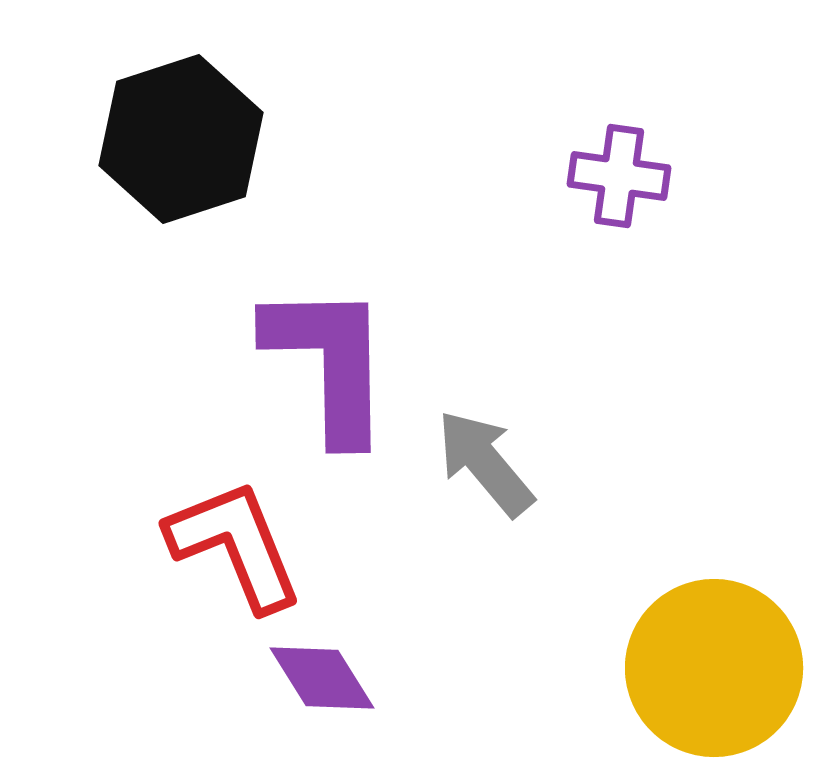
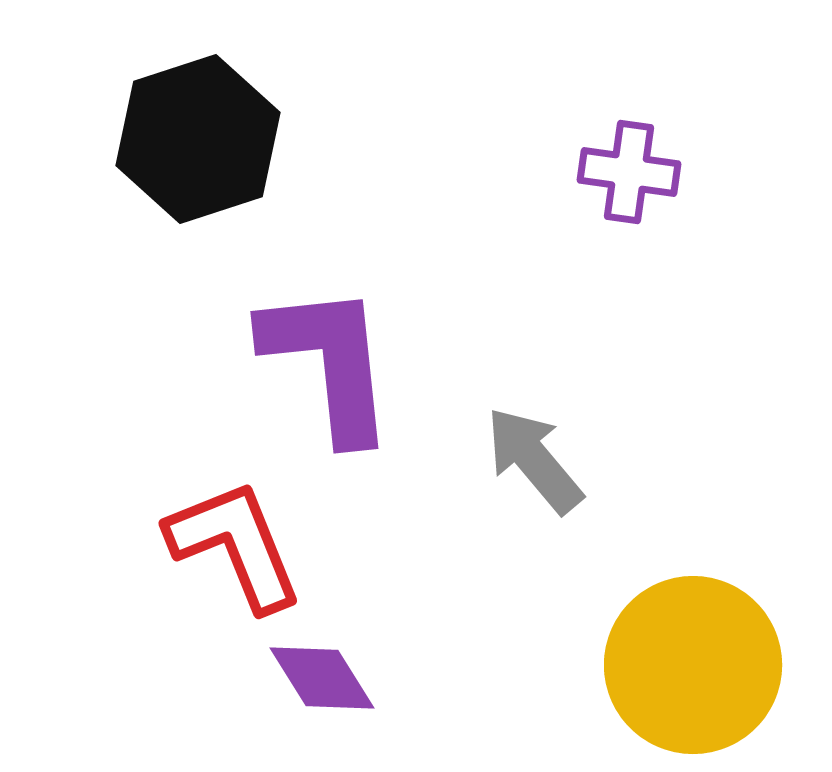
black hexagon: moved 17 px right
purple cross: moved 10 px right, 4 px up
purple L-shape: rotated 5 degrees counterclockwise
gray arrow: moved 49 px right, 3 px up
yellow circle: moved 21 px left, 3 px up
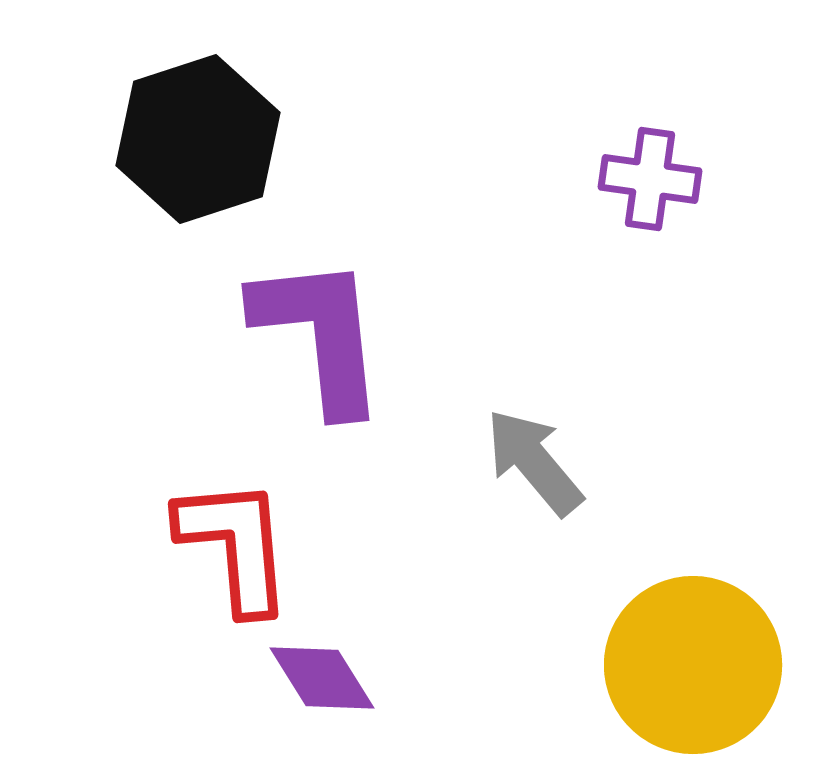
purple cross: moved 21 px right, 7 px down
purple L-shape: moved 9 px left, 28 px up
gray arrow: moved 2 px down
red L-shape: rotated 17 degrees clockwise
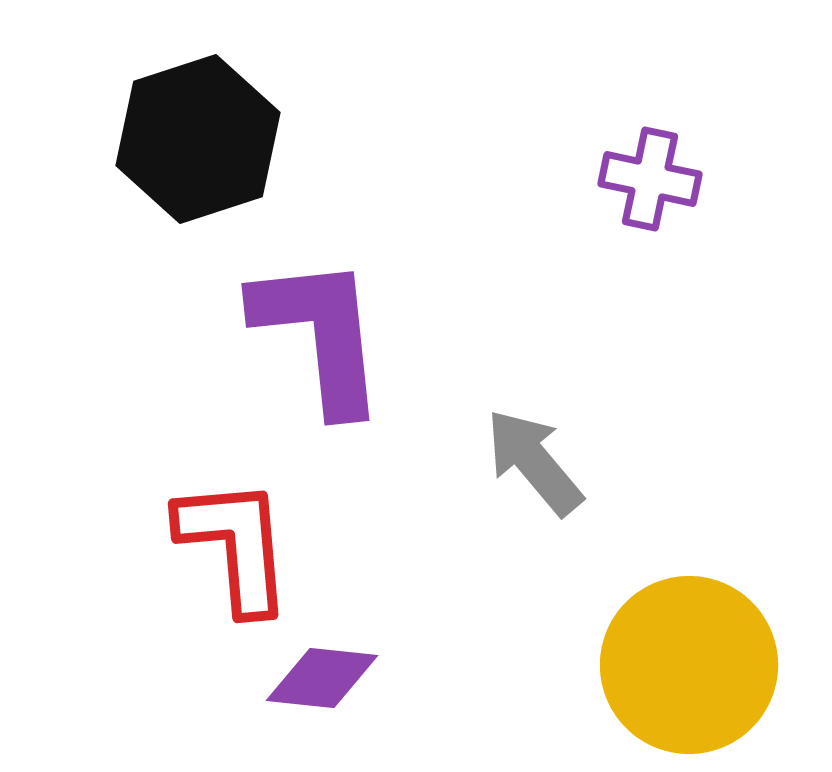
purple cross: rotated 4 degrees clockwise
yellow circle: moved 4 px left
purple diamond: rotated 52 degrees counterclockwise
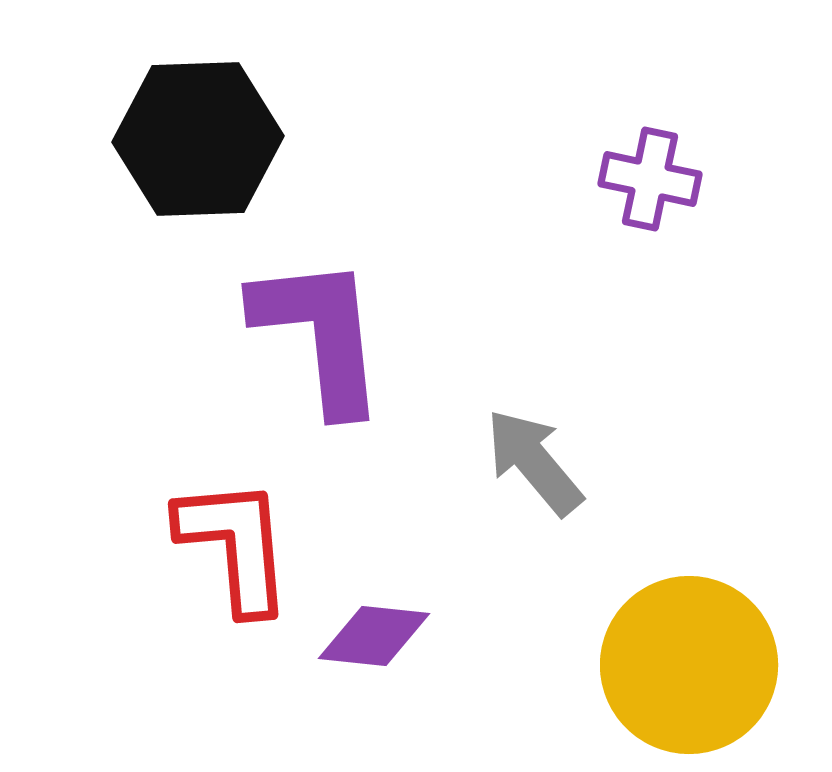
black hexagon: rotated 16 degrees clockwise
purple diamond: moved 52 px right, 42 px up
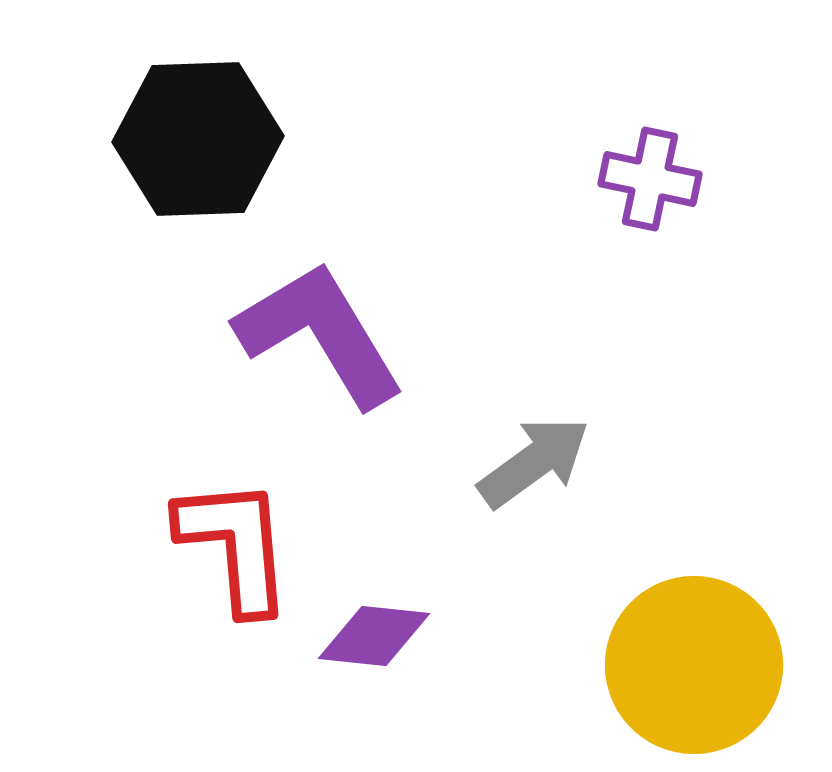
purple L-shape: rotated 25 degrees counterclockwise
gray arrow: rotated 94 degrees clockwise
yellow circle: moved 5 px right
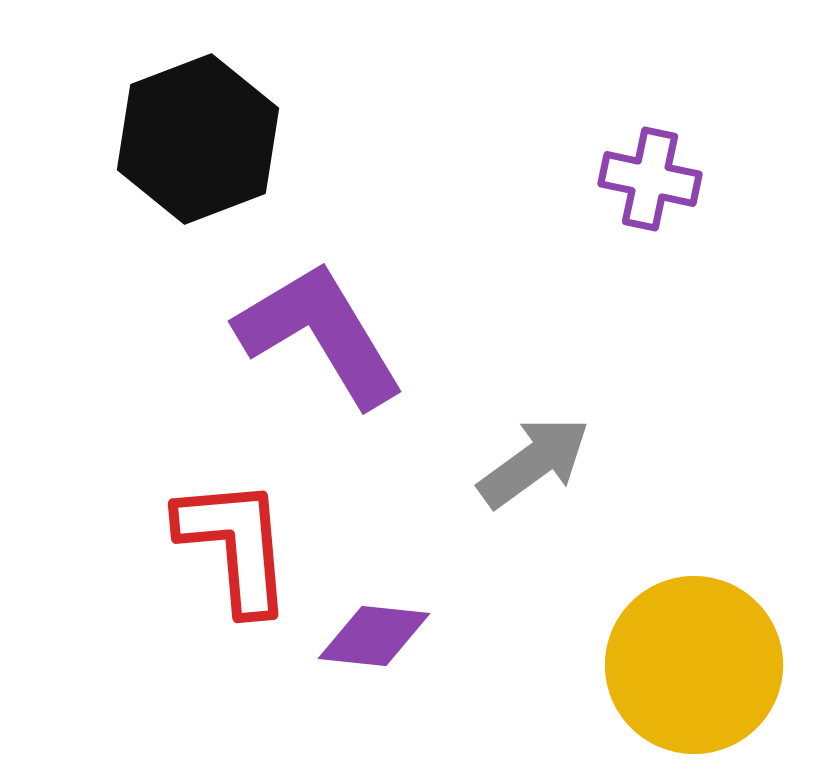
black hexagon: rotated 19 degrees counterclockwise
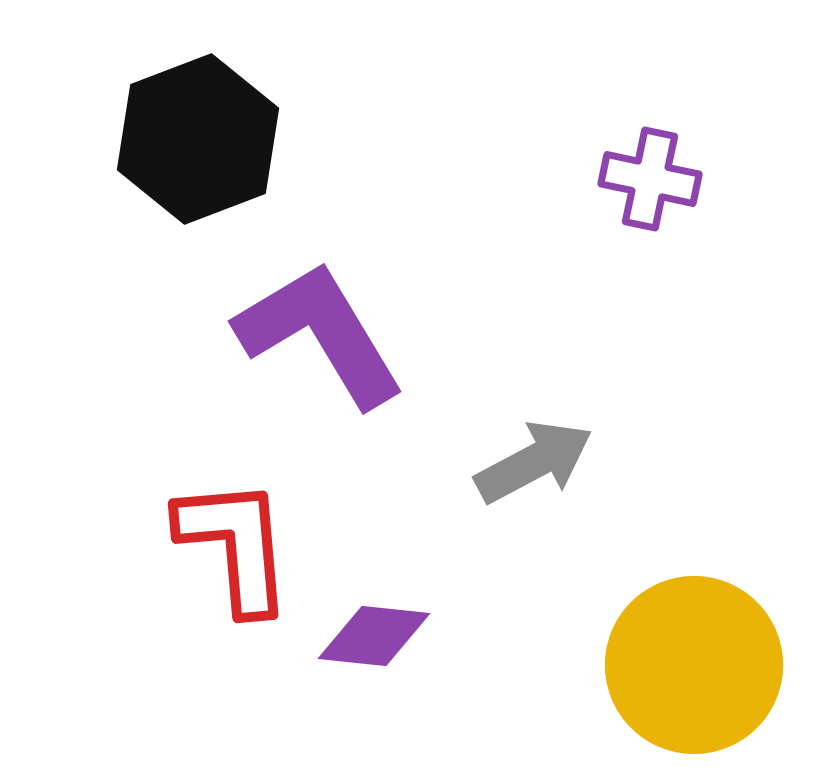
gray arrow: rotated 8 degrees clockwise
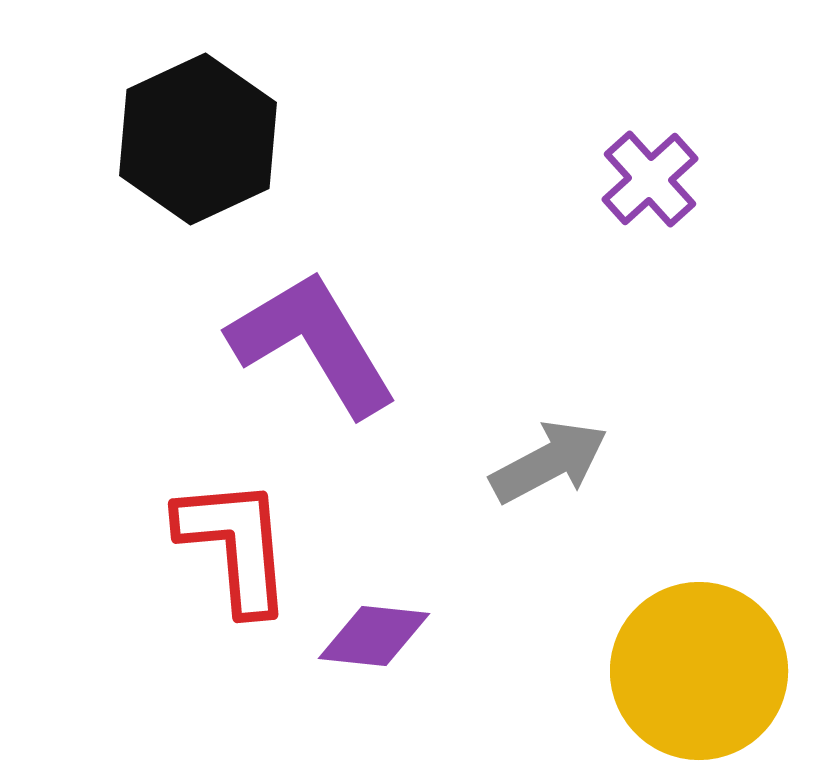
black hexagon: rotated 4 degrees counterclockwise
purple cross: rotated 36 degrees clockwise
purple L-shape: moved 7 px left, 9 px down
gray arrow: moved 15 px right
yellow circle: moved 5 px right, 6 px down
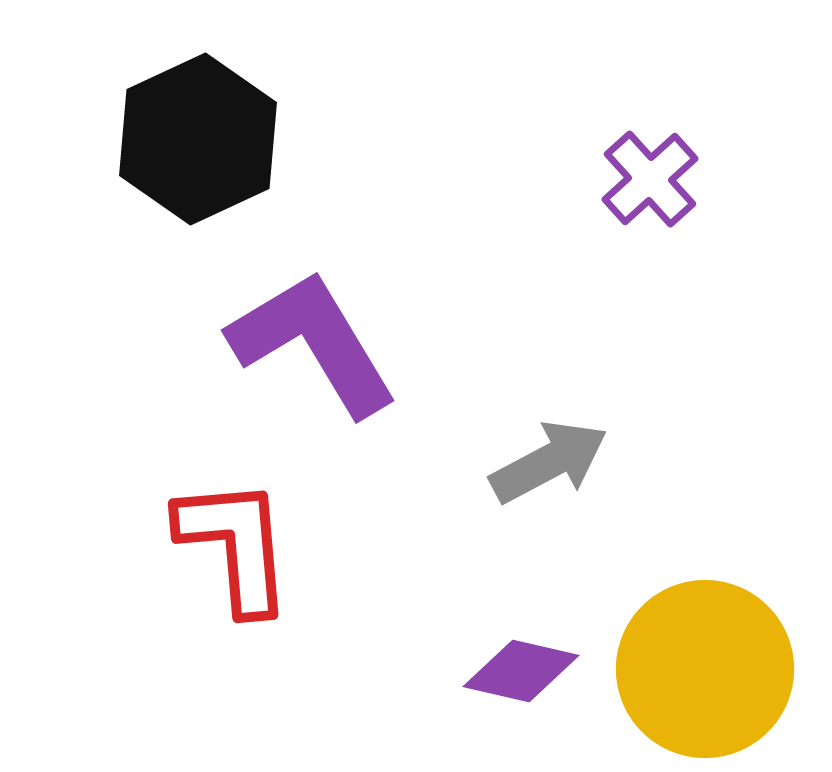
purple diamond: moved 147 px right, 35 px down; rotated 7 degrees clockwise
yellow circle: moved 6 px right, 2 px up
